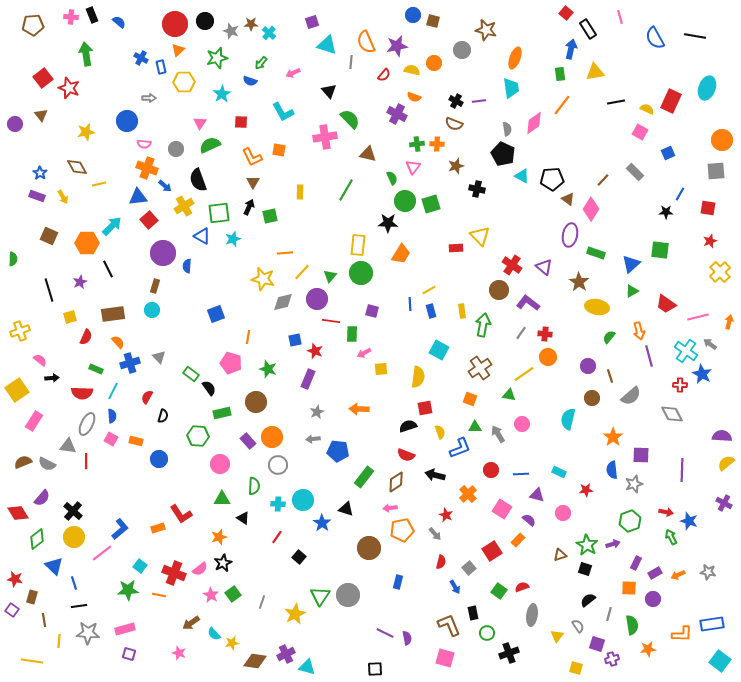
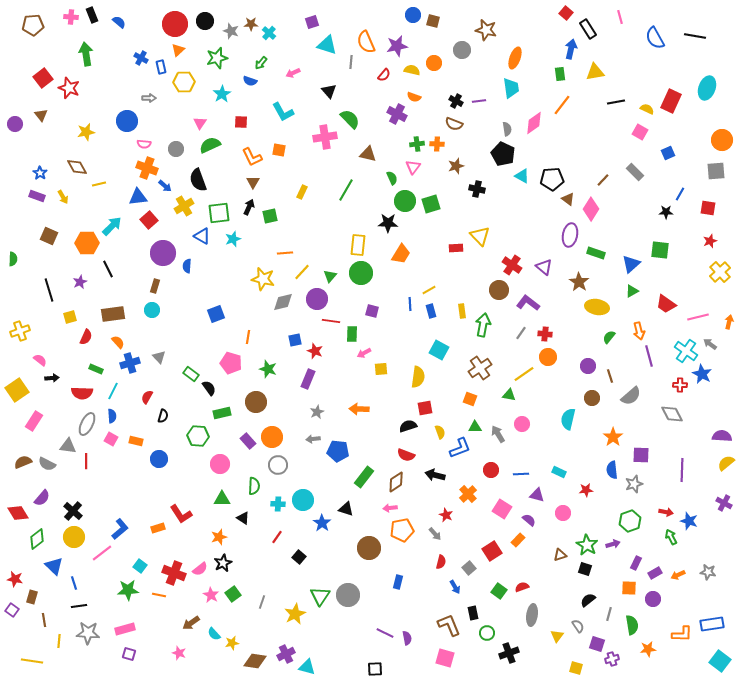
yellow rectangle at (300, 192): moved 2 px right; rotated 24 degrees clockwise
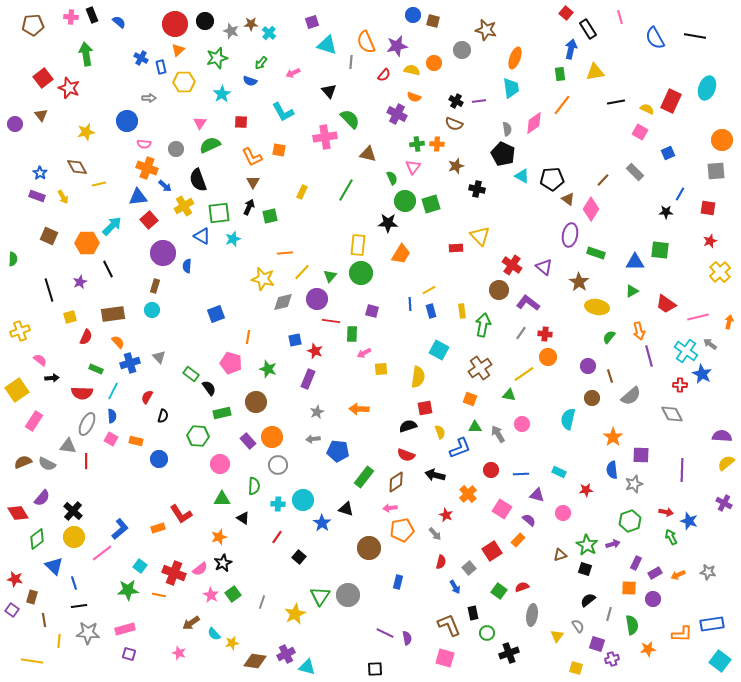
blue triangle at (631, 264): moved 4 px right, 2 px up; rotated 42 degrees clockwise
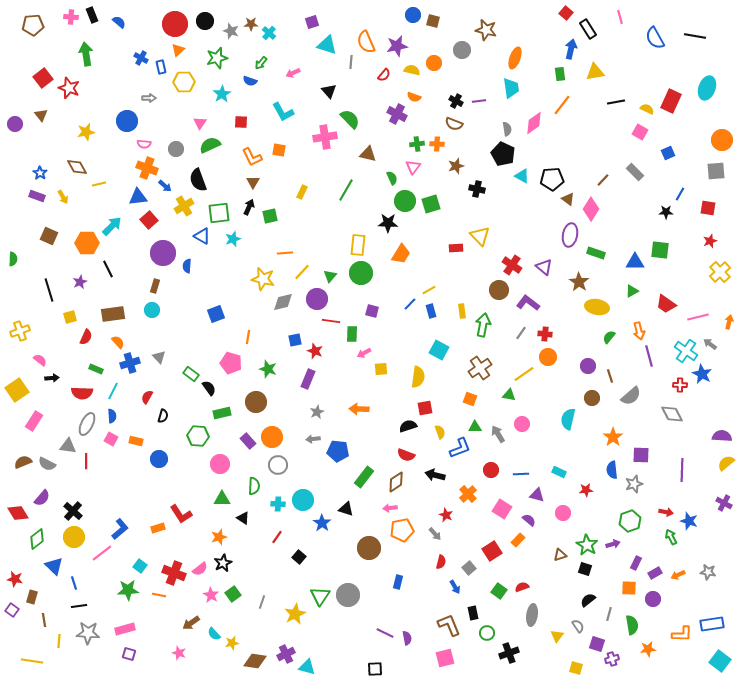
blue line at (410, 304): rotated 48 degrees clockwise
pink square at (445, 658): rotated 30 degrees counterclockwise
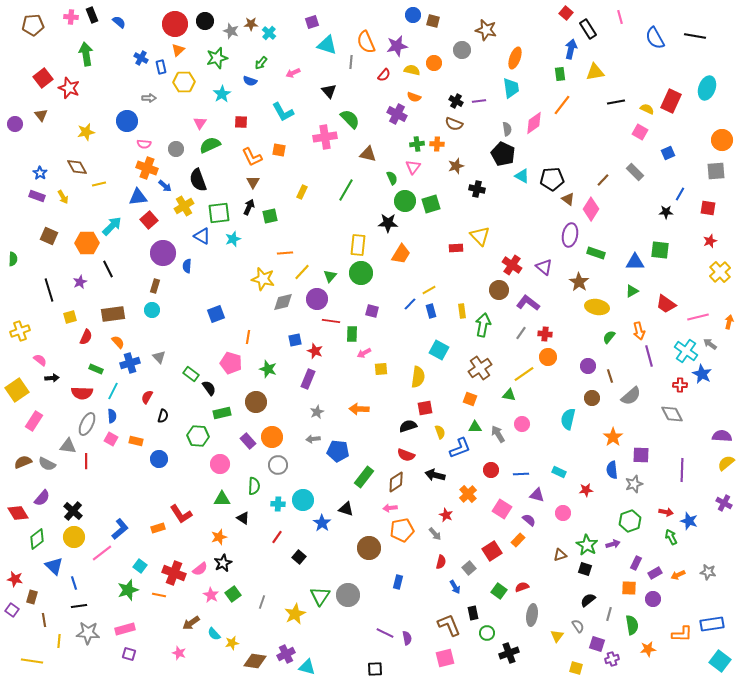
green star at (128, 590): rotated 15 degrees counterclockwise
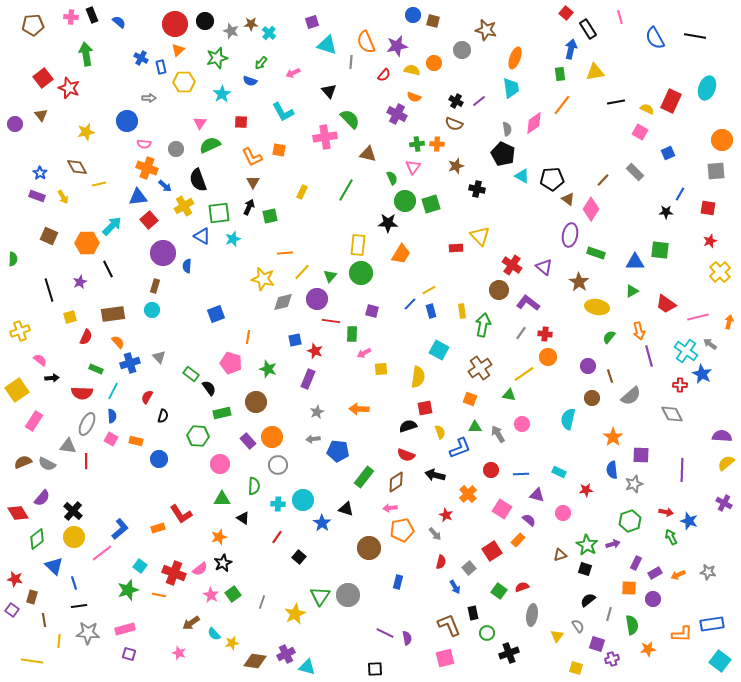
purple line at (479, 101): rotated 32 degrees counterclockwise
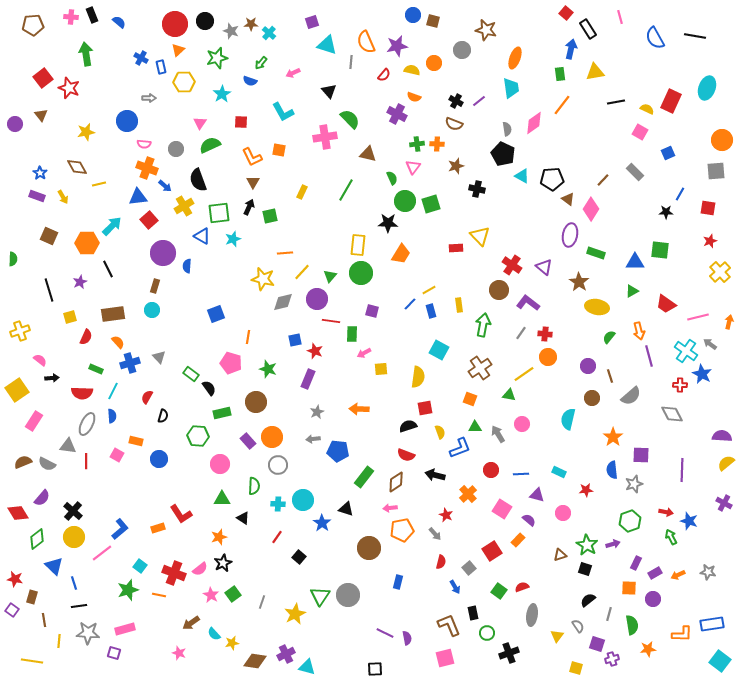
yellow rectangle at (462, 311): moved 3 px left, 6 px up
pink square at (111, 439): moved 6 px right, 16 px down
purple square at (129, 654): moved 15 px left, 1 px up
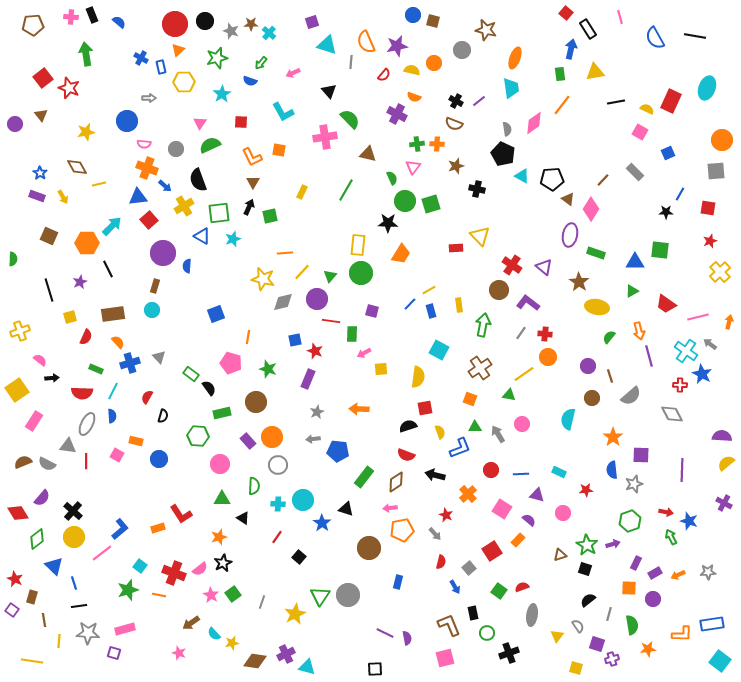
gray star at (708, 572): rotated 14 degrees counterclockwise
red star at (15, 579): rotated 14 degrees clockwise
